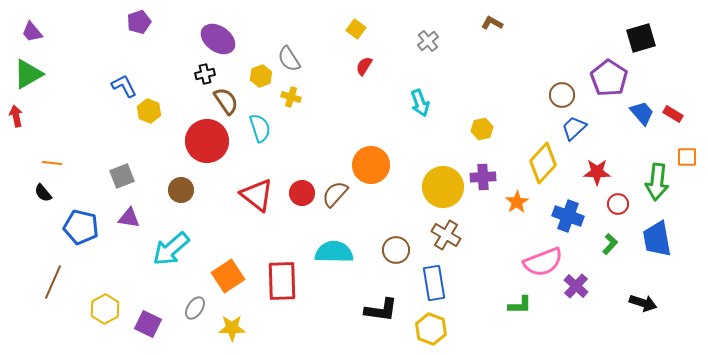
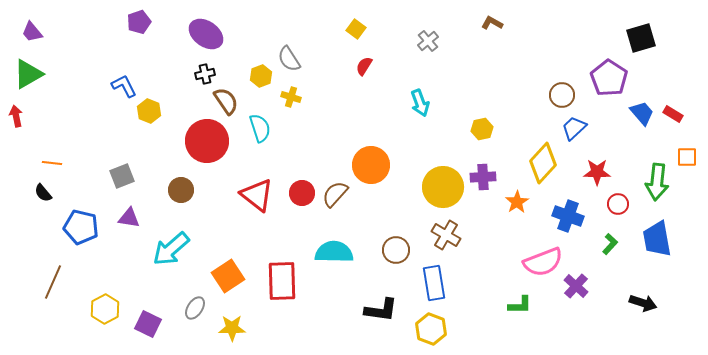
purple ellipse at (218, 39): moved 12 px left, 5 px up
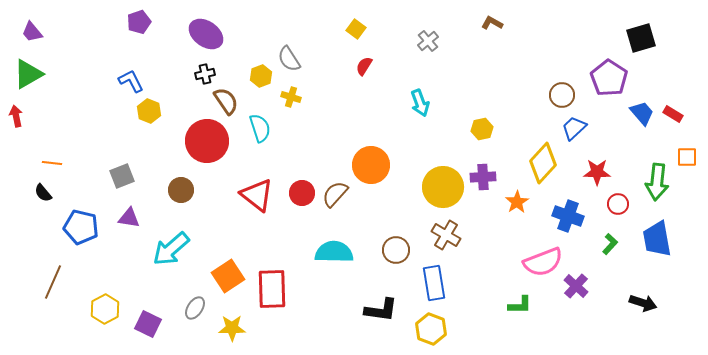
blue L-shape at (124, 86): moved 7 px right, 5 px up
red rectangle at (282, 281): moved 10 px left, 8 px down
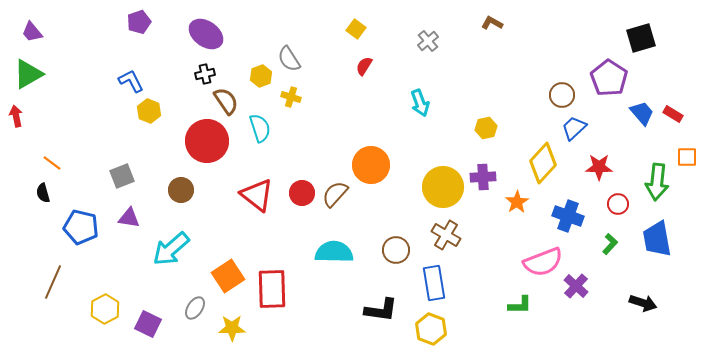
yellow hexagon at (482, 129): moved 4 px right, 1 px up
orange line at (52, 163): rotated 30 degrees clockwise
red star at (597, 172): moved 2 px right, 5 px up
black semicircle at (43, 193): rotated 24 degrees clockwise
